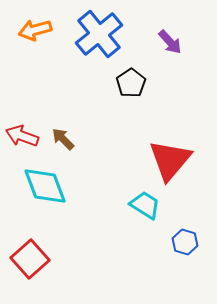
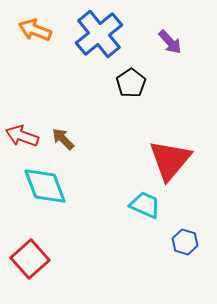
orange arrow: rotated 36 degrees clockwise
cyan trapezoid: rotated 8 degrees counterclockwise
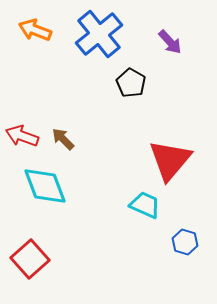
black pentagon: rotated 8 degrees counterclockwise
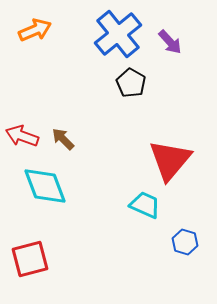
orange arrow: rotated 136 degrees clockwise
blue cross: moved 19 px right
red square: rotated 27 degrees clockwise
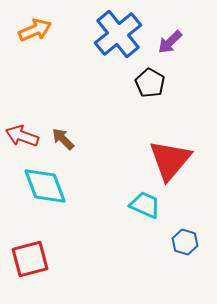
purple arrow: rotated 88 degrees clockwise
black pentagon: moved 19 px right
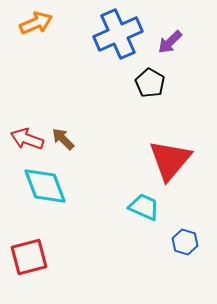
orange arrow: moved 1 px right, 7 px up
blue cross: rotated 15 degrees clockwise
red arrow: moved 5 px right, 3 px down
cyan trapezoid: moved 1 px left, 2 px down
red square: moved 1 px left, 2 px up
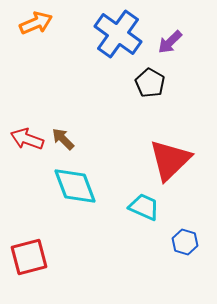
blue cross: rotated 30 degrees counterclockwise
red triangle: rotated 6 degrees clockwise
cyan diamond: moved 30 px right
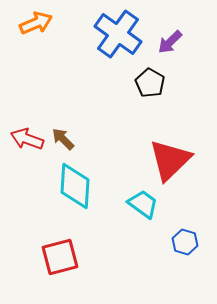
cyan diamond: rotated 24 degrees clockwise
cyan trapezoid: moved 1 px left, 3 px up; rotated 12 degrees clockwise
red square: moved 31 px right
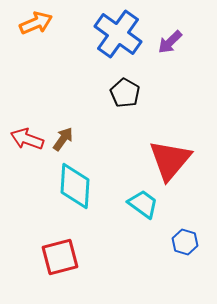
black pentagon: moved 25 px left, 10 px down
brown arrow: rotated 80 degrees clockwise
red triangle: rotated 6 degrees counterclockwise
